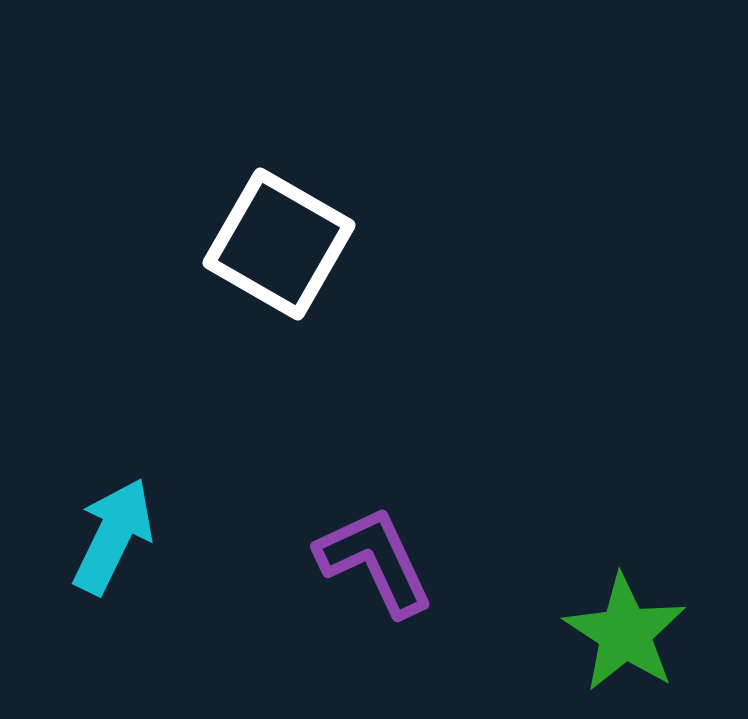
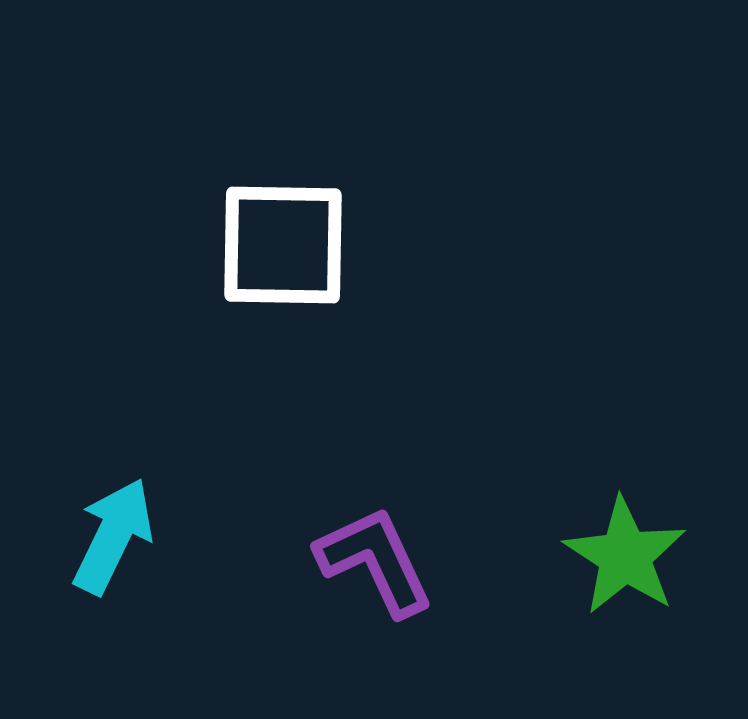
white square: moved 4 px right, 1 px down; rotated 29 degrees counterclockwise
green star: moved 77 px up
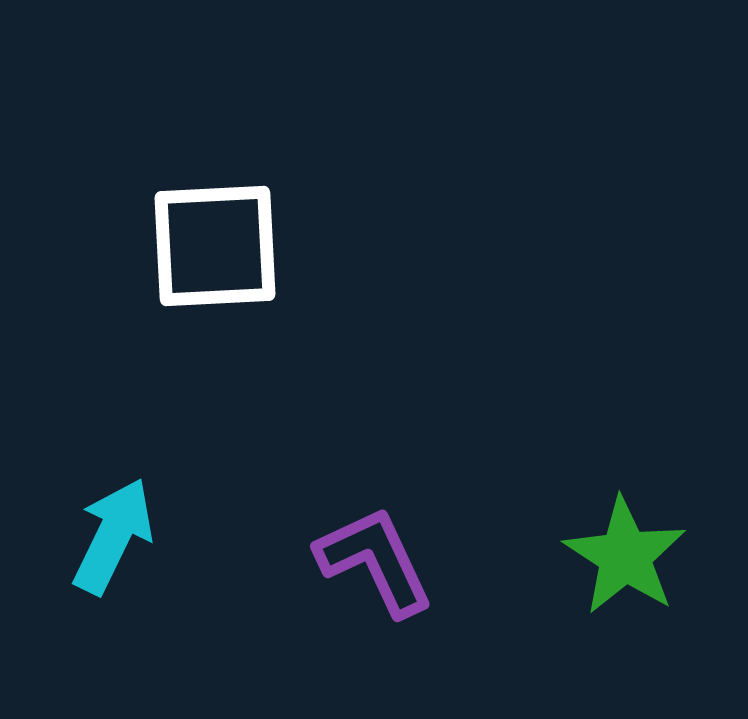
white square: moved 68 px left, 1 px down; rotated 4 degrees counterclockwise
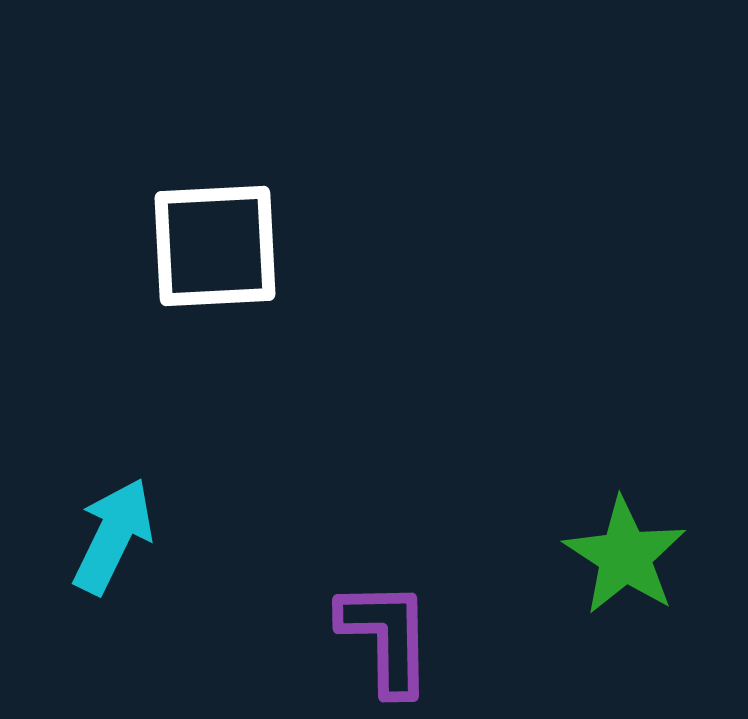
purple L-shape: moved 11 px right, 76 px down; rotated 24 degrees clockwise
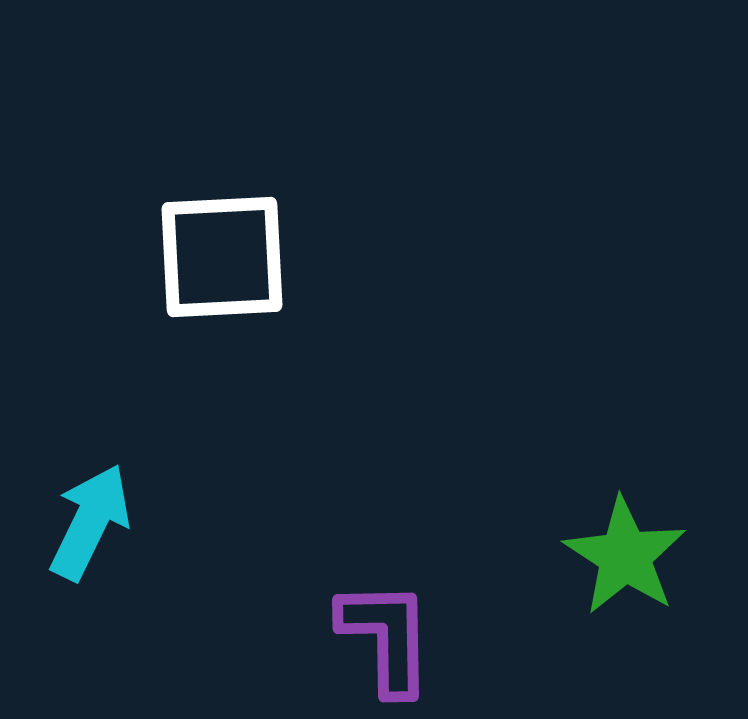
white square: moved 7 px right, 11 px down
cyan arrow: moved 23 px left, 14 px up
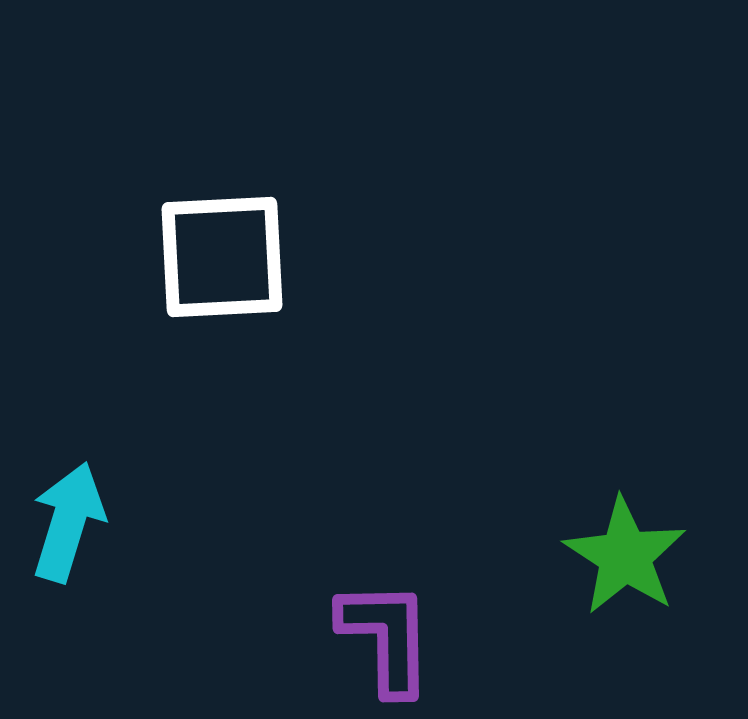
cyan arrow: moved 22 px left; rotated 9 degrees counterclockwise
